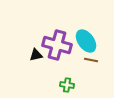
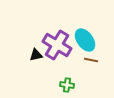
cyan ellipse: moved 1 px left, 1 px up
purple cross: rotated 16 degrees clockwise
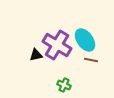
green cross: moved 3 px left; rotated 16 degrees clockwise
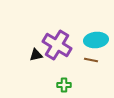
cyan ellipse: moved 11 px right; rotated 60 degrees counterclockwise
green cross: rotated 24 degrees counterclockwise
